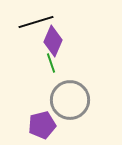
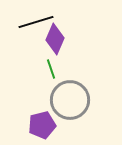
purple diamond: moved 2 px right, 2 px up
green line: moved 6 px down
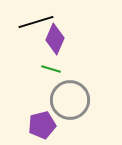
green line: rotated 54 degrees counterclockwise
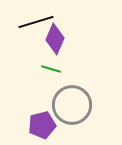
gray circle: moved 2 px right, 5 px down
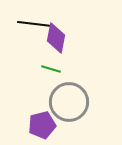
black line: moved 1 px left, 2 px down; rotated 24 degrees clockwise
purple diamond: moved 1 px right, 1 px up; rotated 12 degrees counterclockwise
gray circle: moved 3 px left, 3 px up
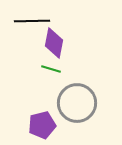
black line: moved 3 px left, 3 px up; rotated 8 degrees counterclockwise
purple diamond: moved 2 px left, 5 px down
gray circle: moved 8 px right, 1 px down
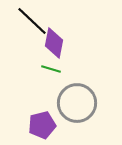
black line: rotated 44 degrees clockwise
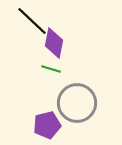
purple pentagon: moved 5 px right
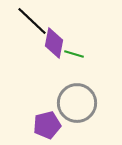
green line: moved 23 px right, 15 px up
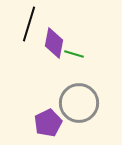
black line: moved 3 px left, 3 px down; rotated 64 degrees clockwise
gray circle: moved 2 px right
purple pentagon: moved 1 px right, 2 px up; rotated 12 degrees counterclockwise
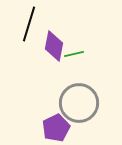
purple diamond: moved 3 px down
green line: rotated 30 degrees counterclockwise
purple pentagon: moved 8 px right, 5 px down
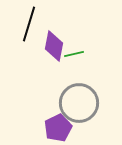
purple pentagon: moved 2 px right
